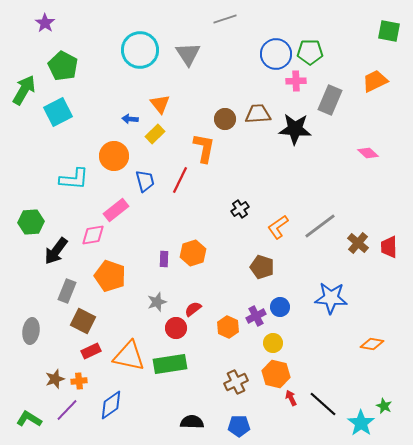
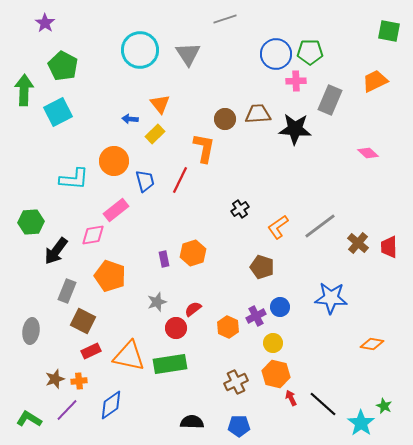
green arrow at (24, 90): rotated 28 degrees counterclockwise
orange circle at (114, 156): moved 5 px down
purple rectangle at (164, 259): rotated 14 degrees counterclockwise
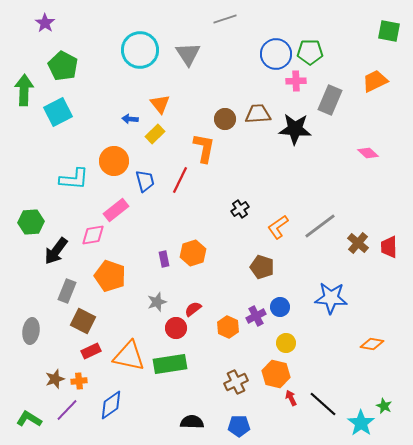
yellow circle at (273, 343): moved 13 px right
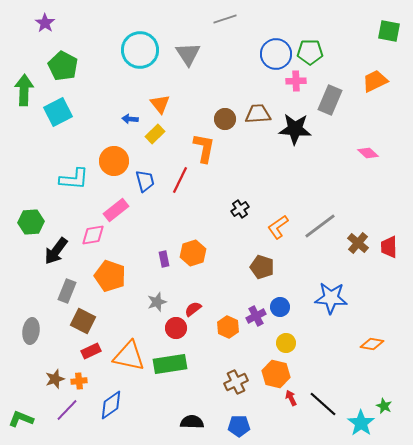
green L-shape at (29, 419): moved 8 px left; rotated 10 degrees counterclockwise
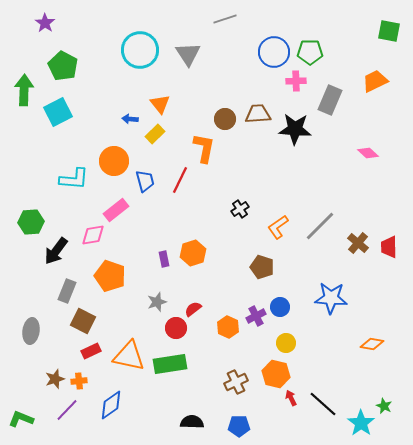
blue circle at (276, 54): moved 2 px left, 2 px up
gray line at (320, 226): rotated 8 degrees counterclockwise
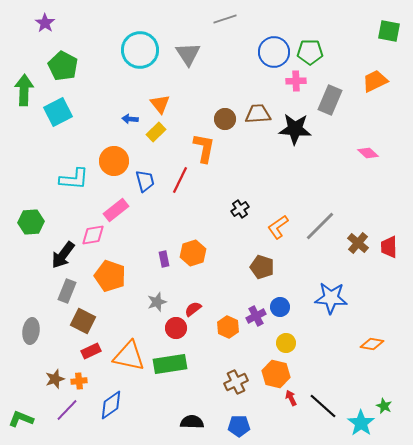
yellow rectangle at (155, 134): moved 1 px right, 2 px up
black arrow at (56, 251): moved 7 px right, 4 px down
black line at (323, 404): moved 2 px down
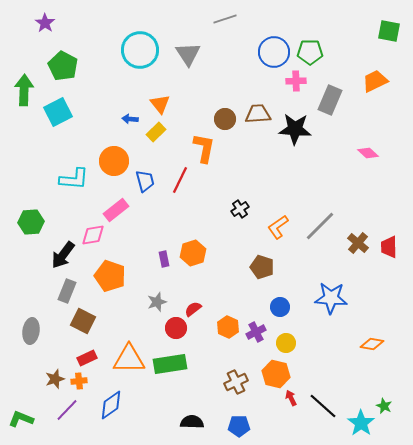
purple cross at (256, 316): moved 16 px down
red rectangle at (91, 351): moved 4 px left, 7 px down
orange triangle at (129, 356): moved 3 px down; rotated 12 degrees counterclockwise
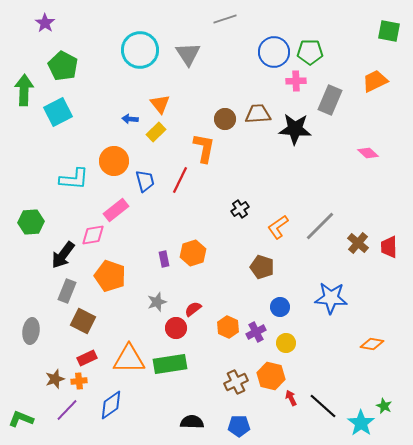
orange hexagon at (276, 374): moved 5 px left, 2 px down
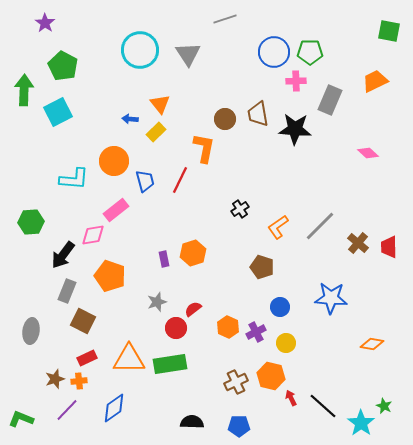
brown trapezoid at (258, 114): rotated 96 degrees counterclockwise
blue diamond at (111, 405): moved 3 px right, 3 px down
